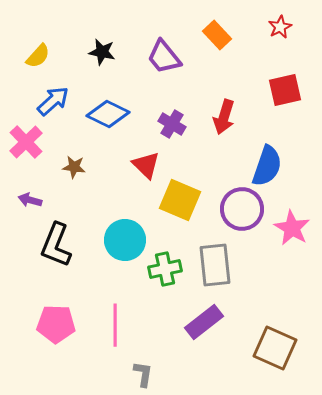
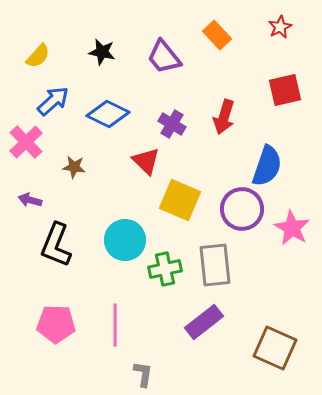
red triangle: moved 4 px up
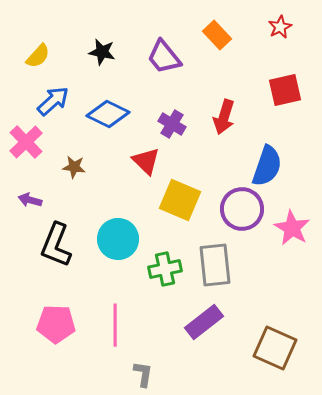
cyan circle: moved 7 px left, 1 px up
